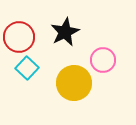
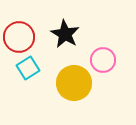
black star: moved 2 px down; rotated 16 degrees counterclockwise
cyan square: moved 1 px right; rotated 15 degrees clockwise
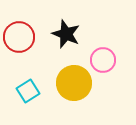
black star: moved 1 px right; rotated 8 degrees counterclockwise
cyan square: moved 23 px down
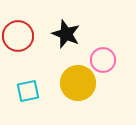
red circle: moved 1 px left, 1 px up
yellow circle: moved 4 px right
cyan square: rotated 20 degrees clockwise
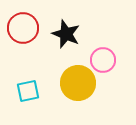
red circle: moved 5 px right, 8 px up
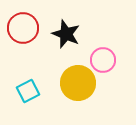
cyan square: rotated 15 degrees counterclockwise
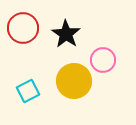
black star: rotated 12 degrees clockwise
yellow circle: moved 4 px left, 2 px up
